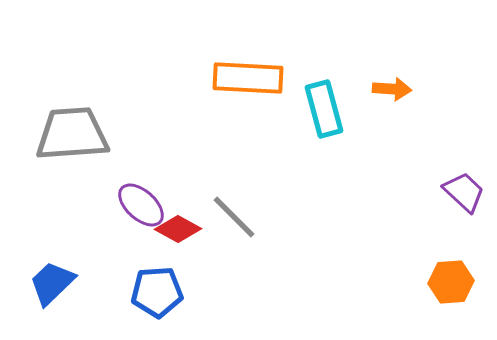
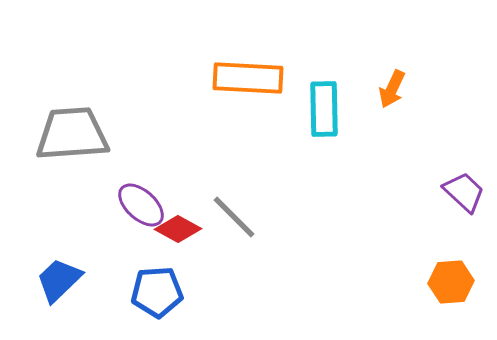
orange arrow: rotated 111 degrees clockwise
cyan rectangle: rotated 14 degrees clockwise
blue trapezoid: moved 7 px right, 3 px up
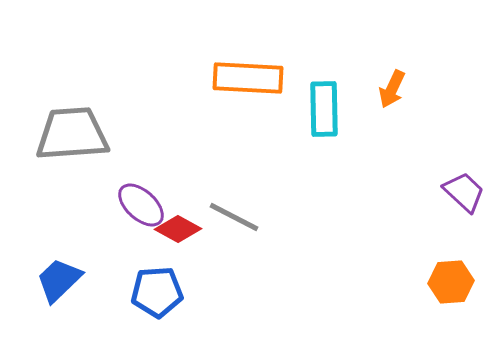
gray line: rotated 18 degrees counterclockwise
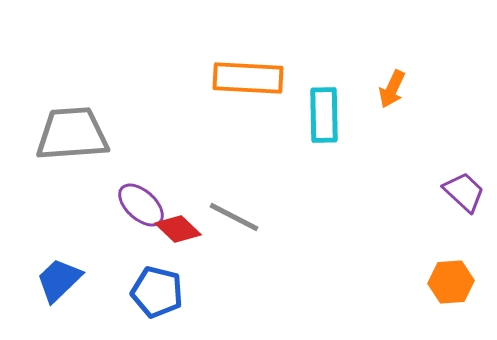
cyan rectangle: moved 6 px down
red diamond: rotated 15 degrees clockwise
blue pentagon: rotated 18 degrees clockwise
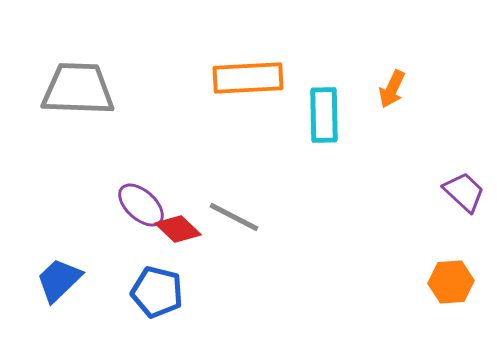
orange rectangle: rotated 6 degrees counterclockwise
gray trapezoid: moved 6 px right, 45 px up; rotated 6 degrees clockwise
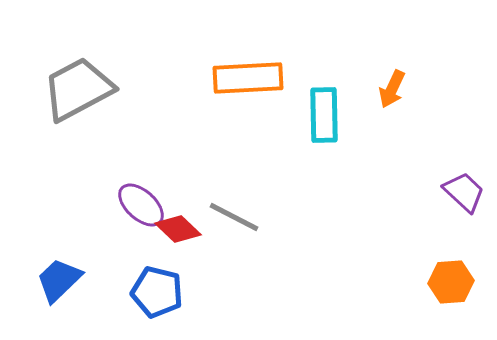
gray trapezoid: rotated 30 degrees counterclockwise
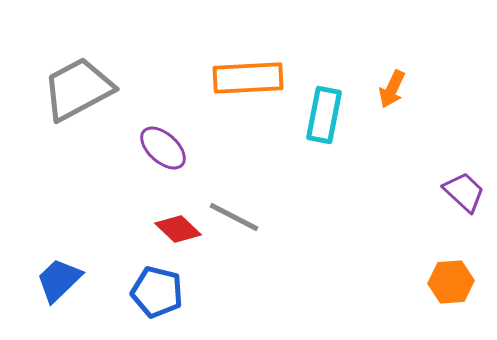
cyan rectangle: rotated 12 degrees clockwise
purple ellipse: moved 22 px right, 57 px up
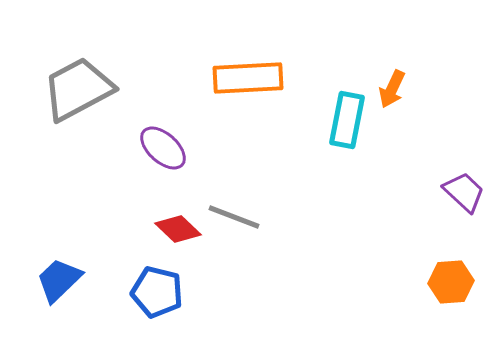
cyan rectangle: moved 23 px right, 5 px down
gray line: rotated 6 degrees counterclockwise
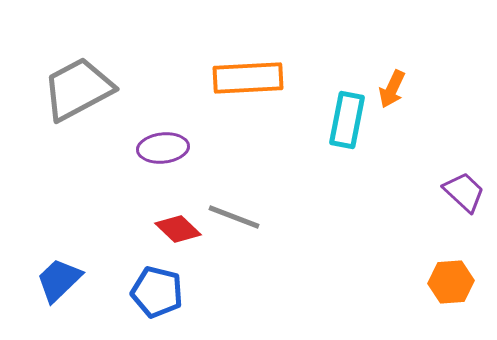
purple ellipse: rotated 48 degrees counterclockwise
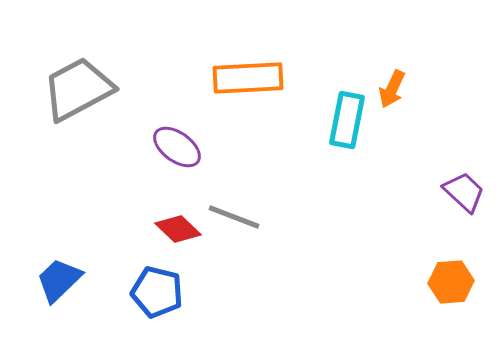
purple ellipse: moved 14 px right, 1 px up; rotated 42 degrees clockwise
